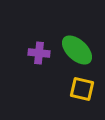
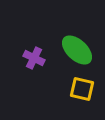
purple cross: moved 5 px left, 5 px down; rotated 20 degrees clockwise
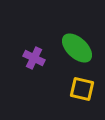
green ellipse: moved 2 px up
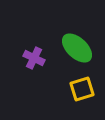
yellow square: rotated 30 degrees counterclockwise
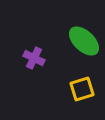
green ellipse: moved 7 px right, 7 px up
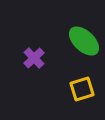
purple cross: rotated 20 degrees clockwise
